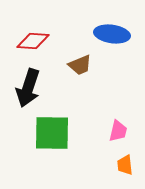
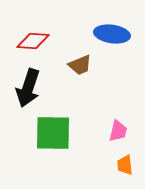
green square: moved 1 px right
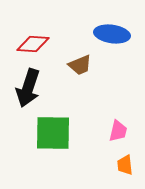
red diamond: moved 3 px down
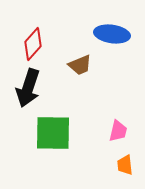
red diamond: rotated 52 degrees counterclockwise
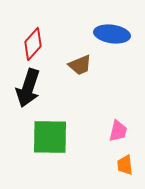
green square: moved 3 px left, 4 px down
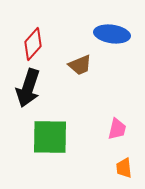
pink trapezoid: moved 1 px left, 2 px up
orange trapezoid: moved 1 px left, 3 px down
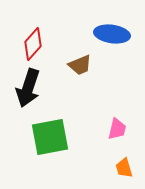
green square: rotated 12 degrees counterclockwise
orange trapezoid: rotated 10 degrees counterclockwise
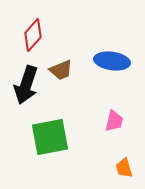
blue ellipse: moved 27 px down
red diamond: moved 9 px up
brown trapezoid: moved 19 px left, 5 px down
black arrow: moved 2 px left, 3 px up
pink trapezoid: moved 3 px left, 8 px up
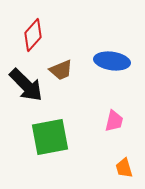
black arrow: rotated 63 degrees counterclockwise
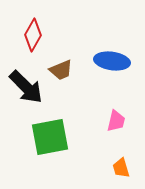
red diamond: rotated 12 degrees counterclockwise
black arrow: moved 2 px down
pink trapezoid: moved 2 px right
orange trapezoid: moved 3 px left
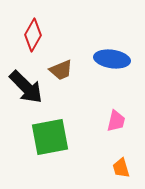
blue ellipse: moved 2 px up
